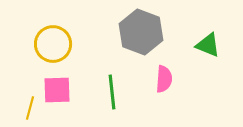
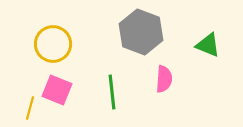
pink square: rotated 24 degrees clockwise
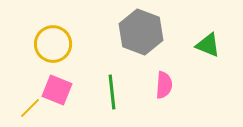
pink semicircle: moved 6 px down
yellow line: rotated 30 degrees clockwise
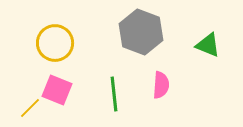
yellow circle: moved 2 px right, 1 px up
pink semicircle: moved 3 px left
green line: moved 2 px right, 2 px down
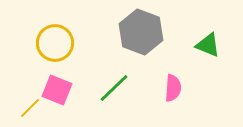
pink semicircle: moved 12 px right, 3 px down
green line: moved 6 px up; rotated 52 degrees clockwise
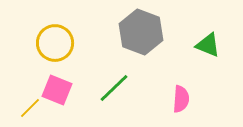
pink semicircle: moved 8 px right, 11 px down
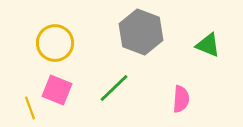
yellow line: rotated 65 degrees counterclockwise
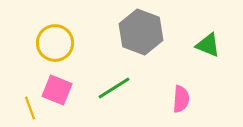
green line: rotated 12 degrees clockwise
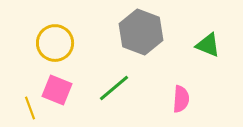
green line: rotated 8 degrees counterclockwise
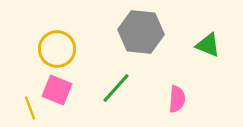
gray hexagon: rotated 15 degrees counterclockwise
yellow circle: moved 2 px right, 6 px down
green line: moved 2 px right; rotated 8 degrees counterclockwise
pink semicircle: moved 4 px left
